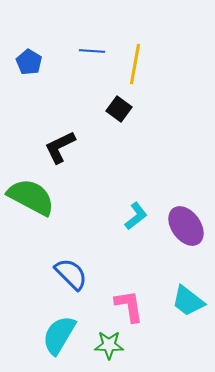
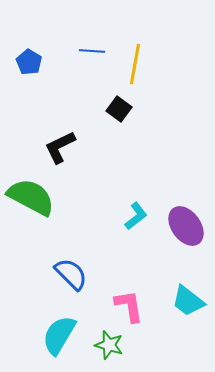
green star: rotated 16 degrees clockwise
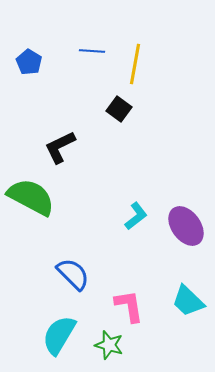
blue semicircle: moved 2 px right
cyan trapezoid: rotated 6 degrees clockwise
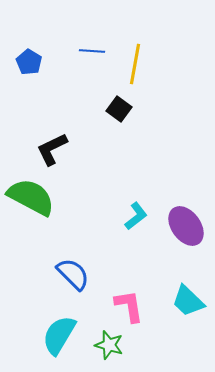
black L-shape: moved 8 px left, 2 px down
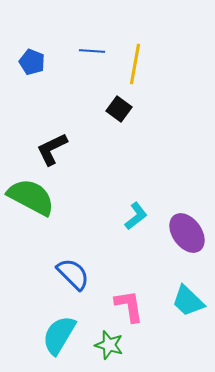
blue pentagon: moved 3 px right; rotated 10 degrees counterclockwise
purple ellipse: moved 1 px right, 7 px down
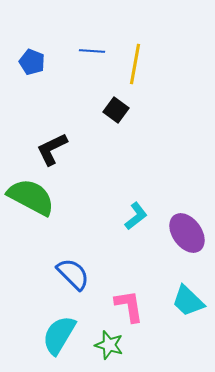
black square: moved 3 px left, 1 px down
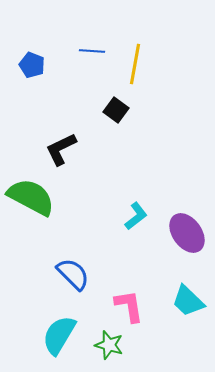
blue pentagon: moved 3 px down
black L-shape: moved 9 px right
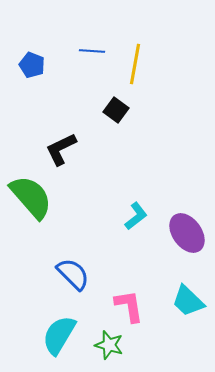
green semicircle: rotated 21 degrees clockwise
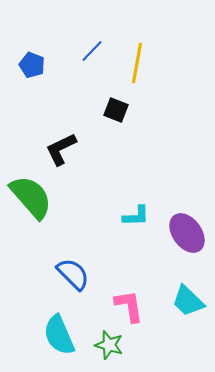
blue line: rotated 50 degrees counterclockwise
yellow line: moved 2 px right, 1 px up
black square: rotated 15 degrees counterclockwise
cyan L-shape: rotated 36 degrees clockwise
cyan semicircle: rotated 54 degrees counterclockwise
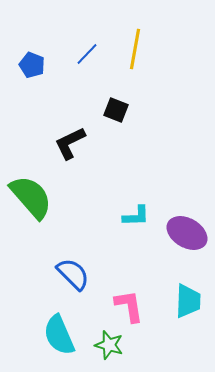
blue line: moved 5 px left, 3 px down
yellow line: moved 2 px left, 14 px up
black L-shape: moved 9 px right, 6 px up
purple ellipse: rotated 24 degrees counterclockwise
cyan trapezoid: rotated 132 degrees counterclockwise
